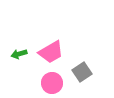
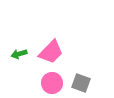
pink trapezoid: rotated 16 degrees counterclockwise
gray square: moved 1 px left, 11 px down; rotated 36 degrees counterclockwise
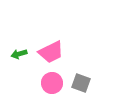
pink trapezoid: rotated 20 degrees clockwise
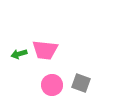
pink trapezoid: moved 6 px left, 2 px up; rotated 32 degrees clockwise
pink circle: moved 2 px down
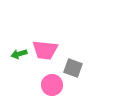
gray square: moved 8 px left, 15 px up
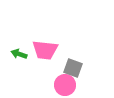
green arrow: rotated 35 degrees clockwise
pink circle: moved 13 px right
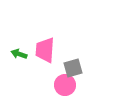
pink trapezoid: rotated 88 degrees clockwise
gray square: rotated 36 degrees counterclockwise
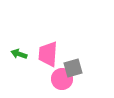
pink trapezoid: moved 3 px right, 4 px down
pink circle: moved 3 px left, 6 px up
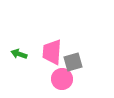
pink trapezoid: moved 4 px right, 2 px up
gray square: moved 6 px up
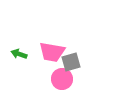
pink trapezoid: rotated 84 degrees counterclockwise
gray square: moved 2 px left
